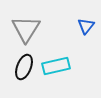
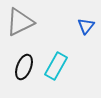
gray triangle: moved 6 px left, 7 px up; rotated 32 degrees clockwise
cyan rectangle: rotated 48 degrees counterclockwise
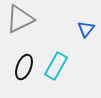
gray triangle: moved 3 px up
blue triangle: moved 3 px down
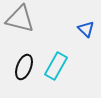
gray triangle: rotated 40 degrees clockwise
blue triangle: rotated 24 degrees counterclockwise
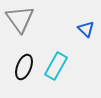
gray triangle: rotated 40 degrees clockwise
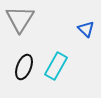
gray triangle: rotated 8 degrees clockwise
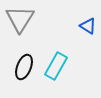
blue triangle: moved 2 px right, 3 px up; rotated 12 degrees counterclockwise
